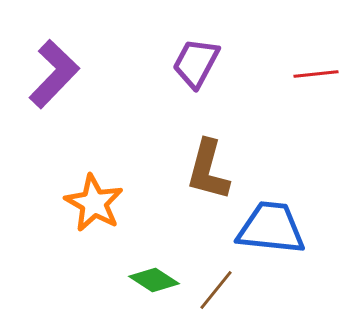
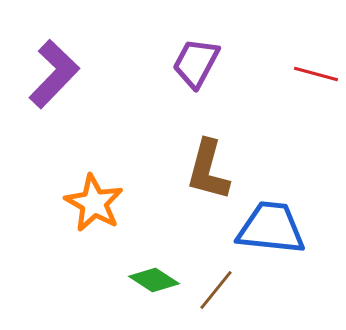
red line: rotated 21 degrees clockwise
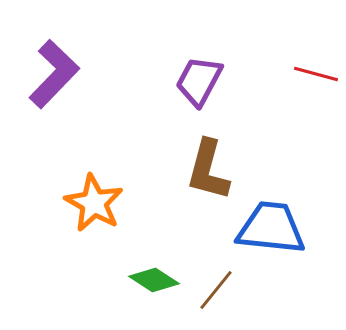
purple trapezoid: moved 3 px right, 18 px down
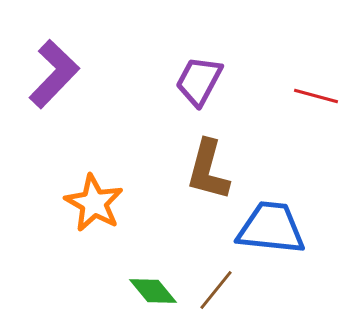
red line: moved 22 px down
green diamond: moved 1 px left, 11 px down; rotated 18 degrees clockwise
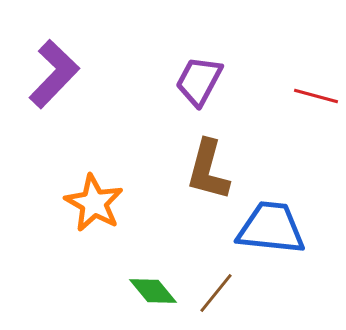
brown line: moved 3 px down
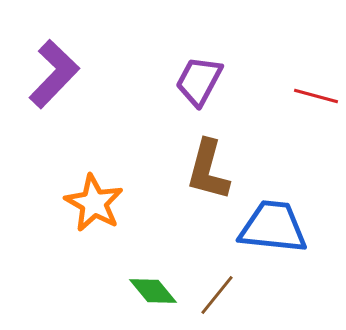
blue trapezoid: moved 2 px right, 1 px up
brown line: moved 1 px right, 2 px down
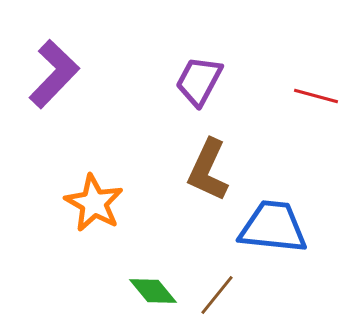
brown L-shape: rotated 10 degrees clockwise
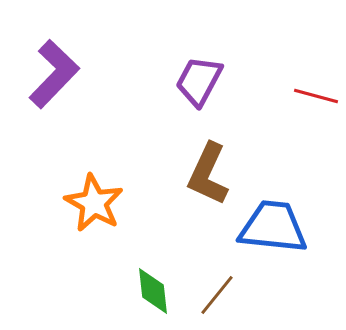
brown L-shape: moved 4 px down
green diamond: rotated 33 degrees clockwise
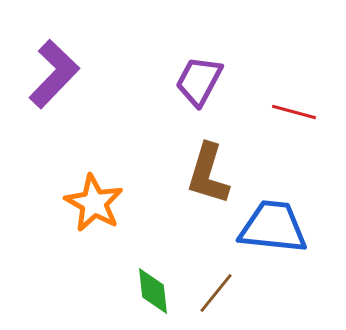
red line: moved 22 px left, 16 px down
brown L-shape: rotated 8 degrees counterclockwise
brown line: moved 1 px left, 2 px up
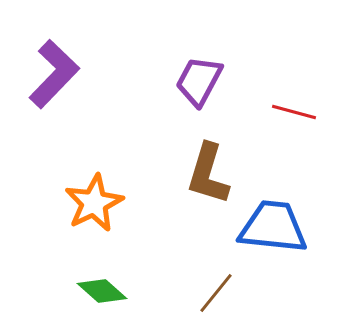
orange star: rotated 16 degrees clockwise
green diamond: moved 51 px left; rotated 42 degrees counterclockwise
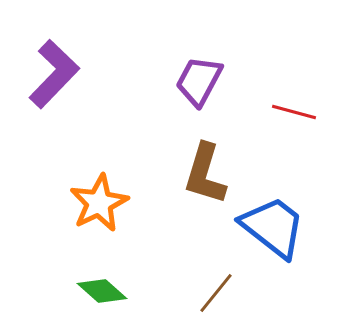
brown L-shape: moved 3 px left
orange star: moved 5 px right
blue trapezoid: rotated 32 degrees clockwise
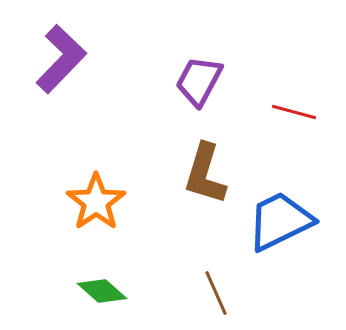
purple L-shape: moved 7 px right, 15 px up
orange star: moved 3 px left, 1 px up; rotated 8 degrees counterclockwise
blue trapezoid: moved 7 px right, 6 px up; rotated 64 degrees counterclockwise
brown line: rotated 63 degrees counterclockwise
